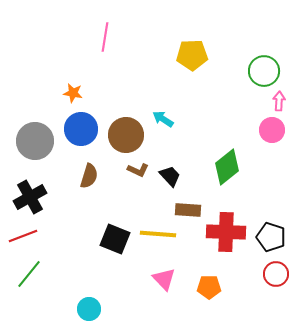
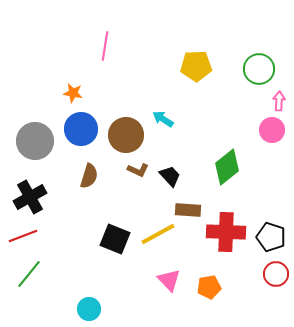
pink line: moved 9 px down
yellow pentagon: moved 4 px right, 11 px down
green circle: moved 5 px left, 2 px up
yellow line: rotated 33 degrees counterclockwise
pink triangle: moved 5 px right, 1 px down
orange pentagon: rotated 10 degrees counterclockwise
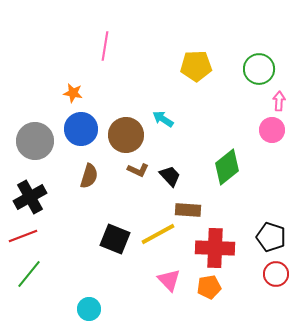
red cross: moved 11 px left, 16 px down
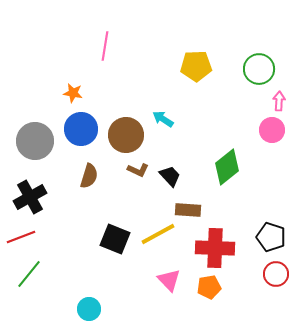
red line: moved 2 px left, 1 px down
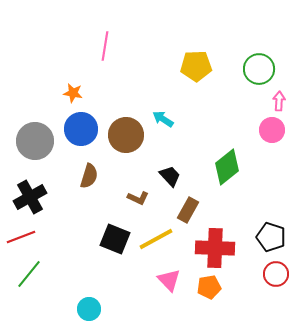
brown L-shape: moved 28 px down
brown rectangle: rotated 65 degrees counterclockwise
yellow line: moved 2 px left, 5 px down
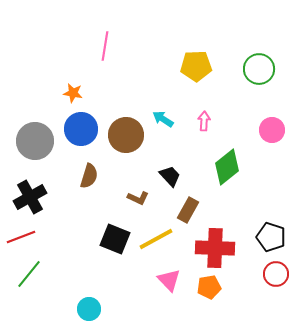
pink arrow: moved 75 px left, 20 px down
